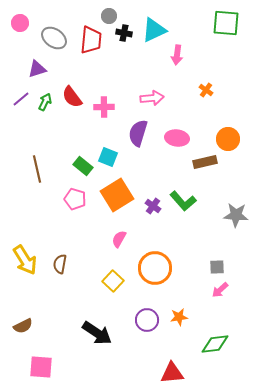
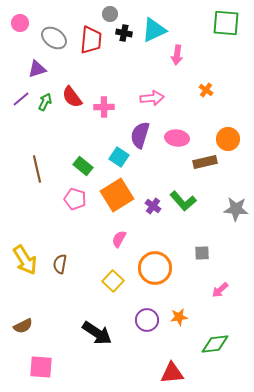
gray circle at (109, 16): moved 1 px right, 2 px up
purple semicircle at (138, 133): moved 2 px right, 2 px down
cyan square at (108, 157): moved 11 px right; rotated 12 degrees clockwise
gray star at (236, 215): moved 6 px up
gray square at (217, 267): moved 15 px left, 14 px up
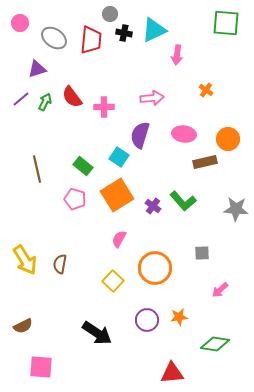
pink ellipse at (177, 138): moved 7 px right, 4 px up
green diamond at (215, 344): rotated 16 degrees clockwise
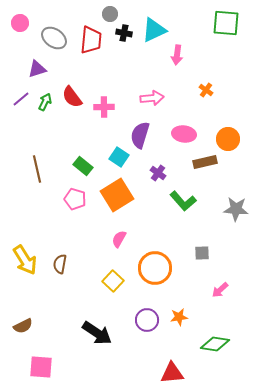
purple cross at (153, 206): moved 5 px right, 33 px up
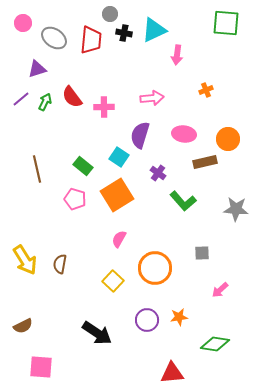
pink circle at (20, 23): moved 3 px right
orange cross at (206, 90): rotated 32 degrees clockwise
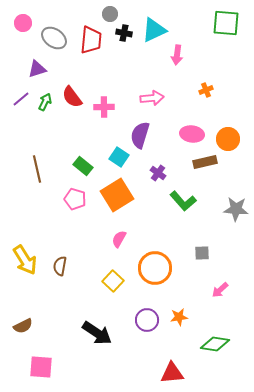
pink ellipse at (184, 134): moved 8 px right
brown semicircle at (60, 264): moved 2 px down
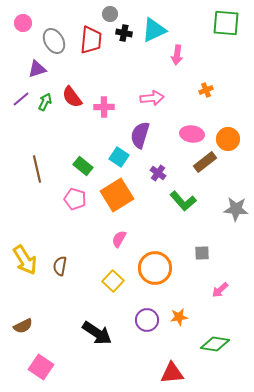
gray ellipse at (54, 38): moved 3 px down; rotated 25 degrees clockwise
brown rectangle at (205, 162): rotated 25 degrees counterclockwise
pink square at (41, 367): rotated 30 degrees clockwise
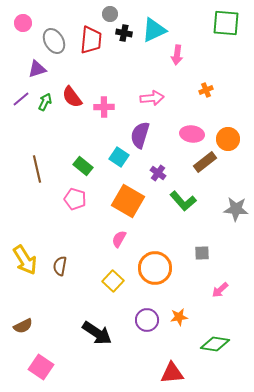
orange square at (117, 195): moved 11 px right, 6 px down; rotated 28 degrees counterclockwise
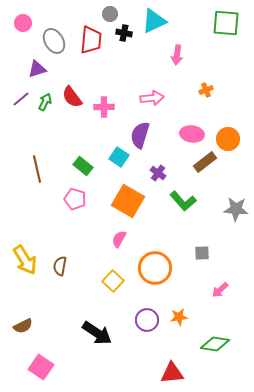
cyan triangle at (154, 30): moved 9 px up
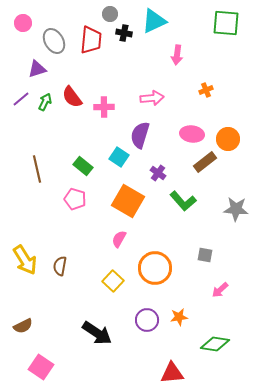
gray square at (202, 253): moved 3 px right, 2 px down; rotated 14 degrees clockwise
